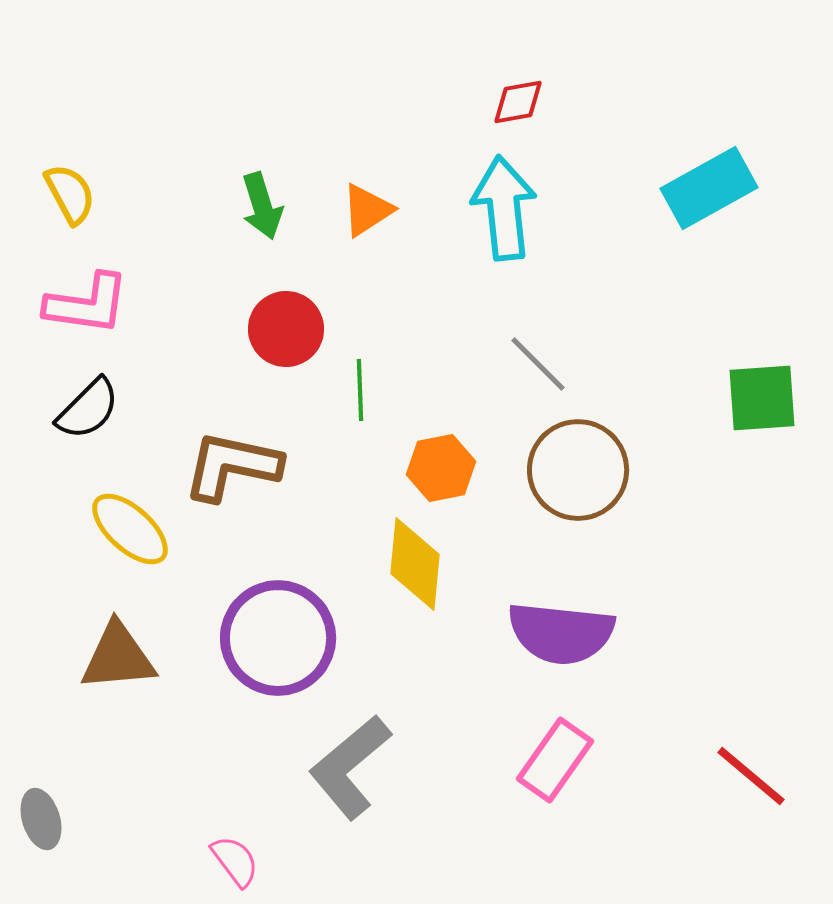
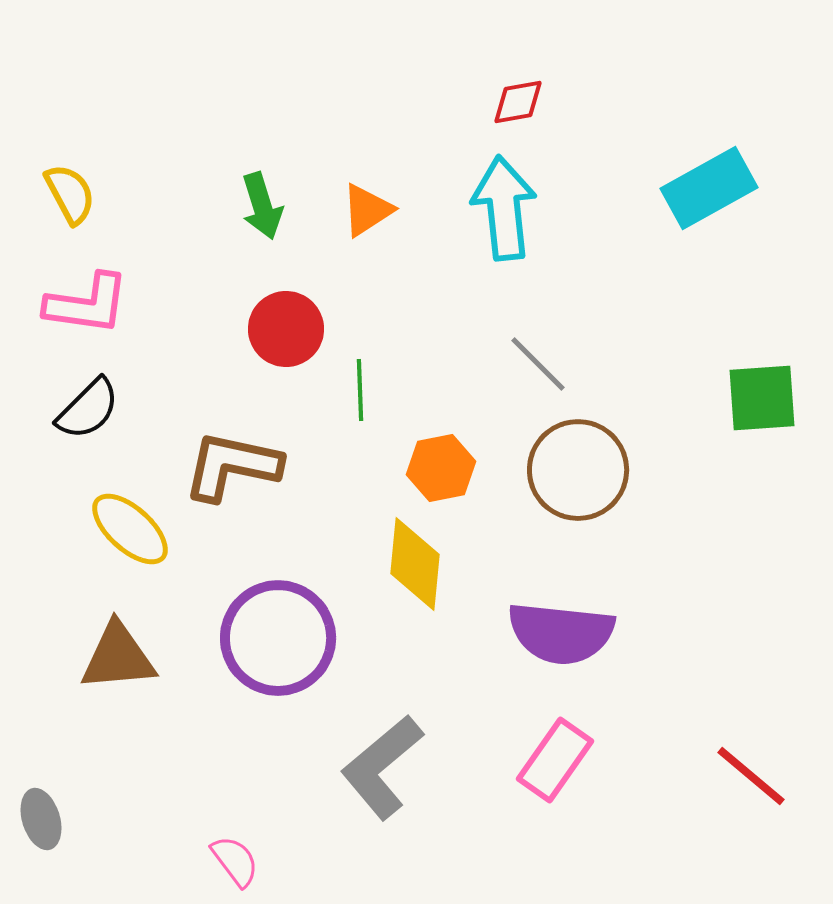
gray L-shape: moved 32 px right
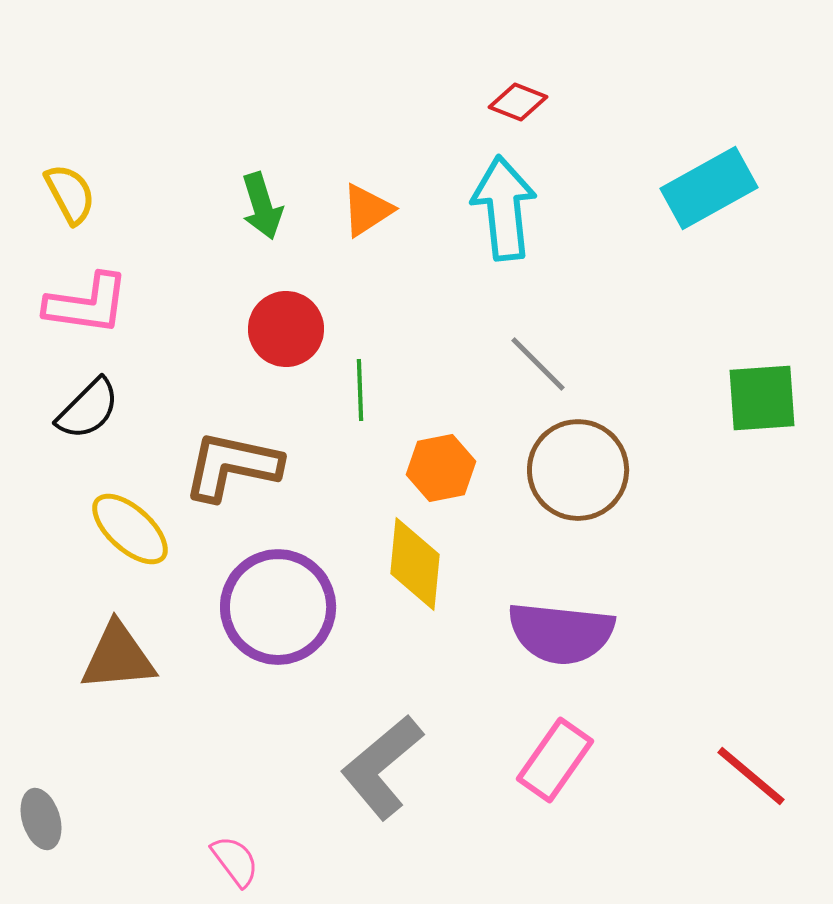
red diamond: rotated 32 degrees clockwise
purple circle: moved 31 px up
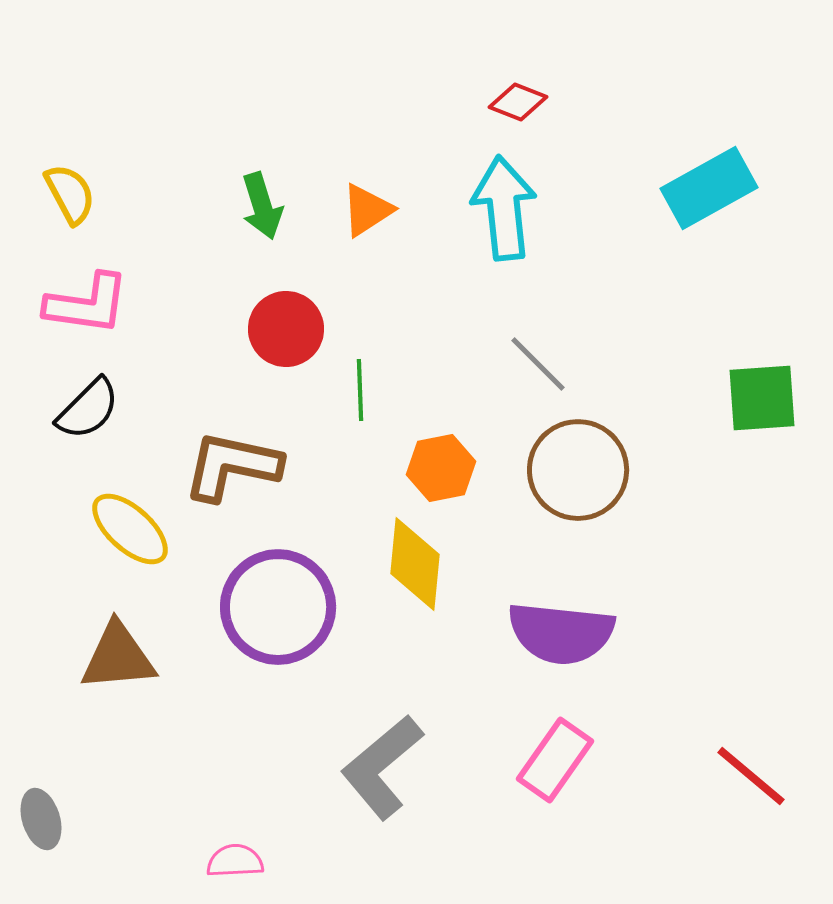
pink semicircle: rotated 56 degrees counterclockwise
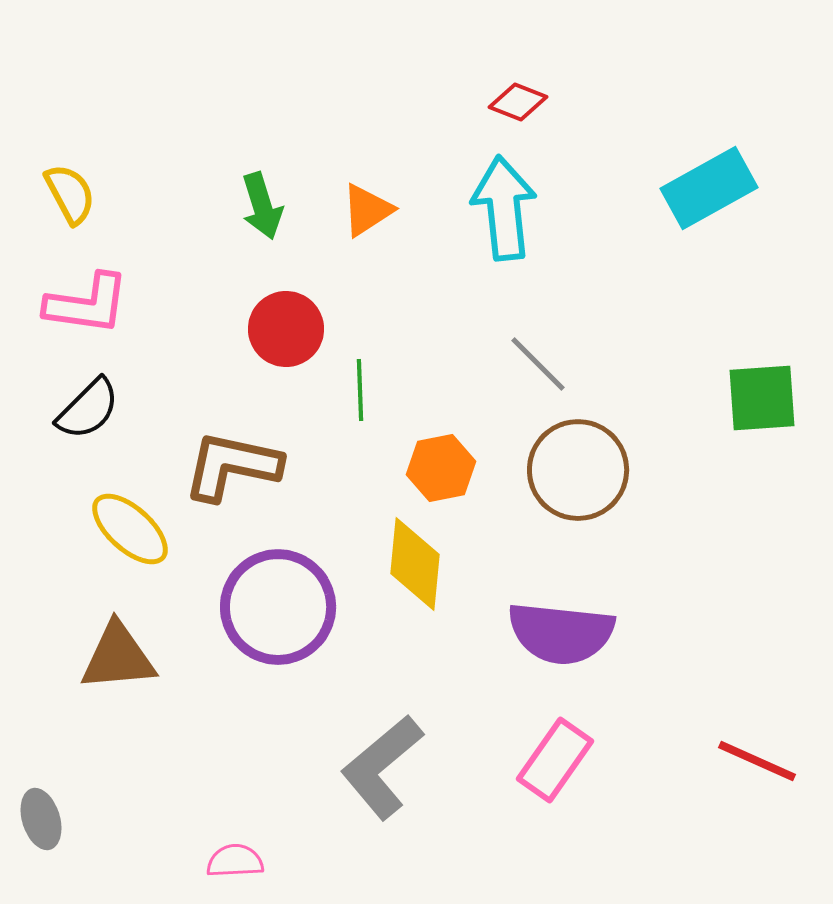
red line: moved 6 px right, 15 px up; rotated 16 degrees counterclockwise
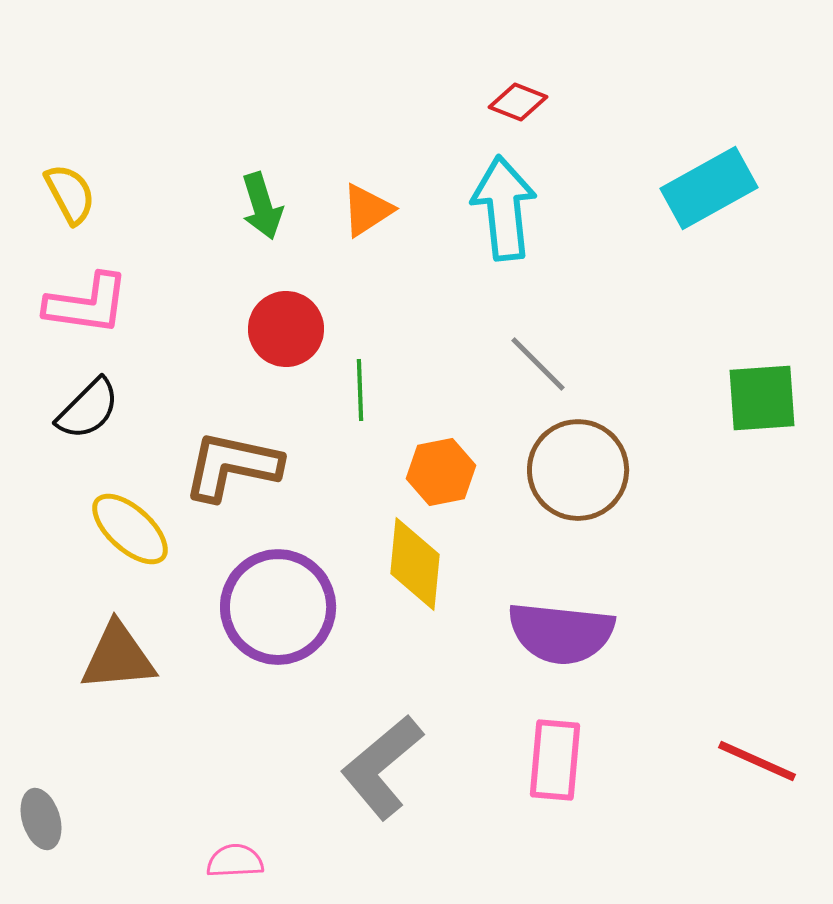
orange hexagon: moved 4 px down
pink rectangle: rotated 30 degrees counterclockwise
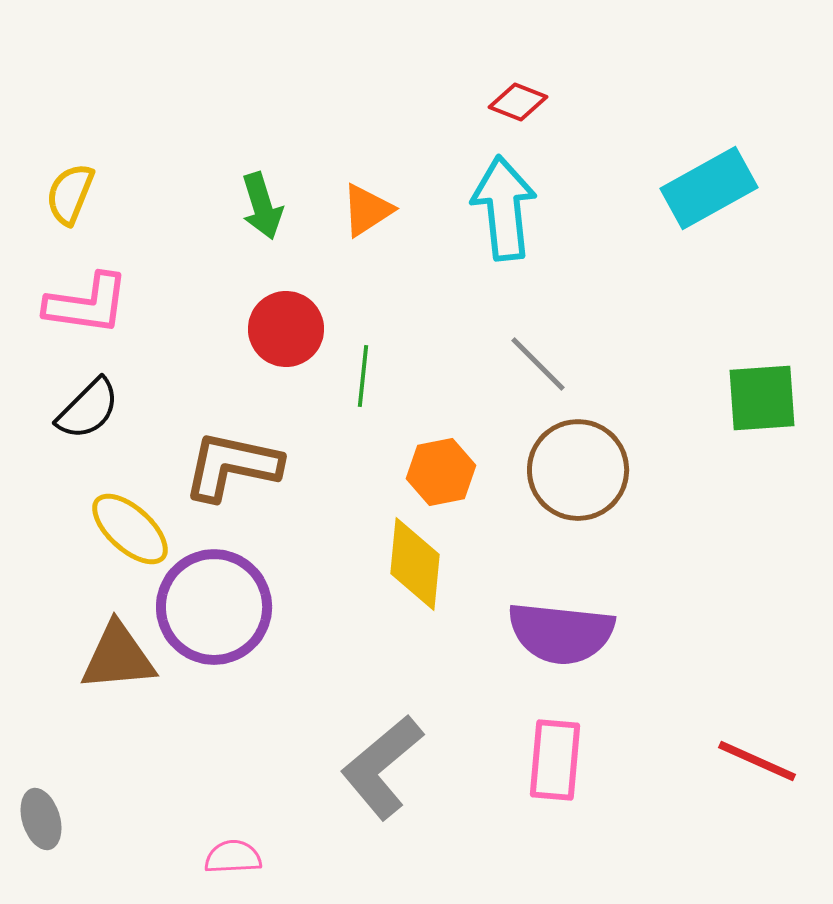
yellow semicircle: rotated 130 degrees counterclockwise
green line: moved 3 px right, 14 px up; rotated 8 degrees clockwise
purple circle: moved 64 px left
pink semicircle: moved 2 px left, 4 px up
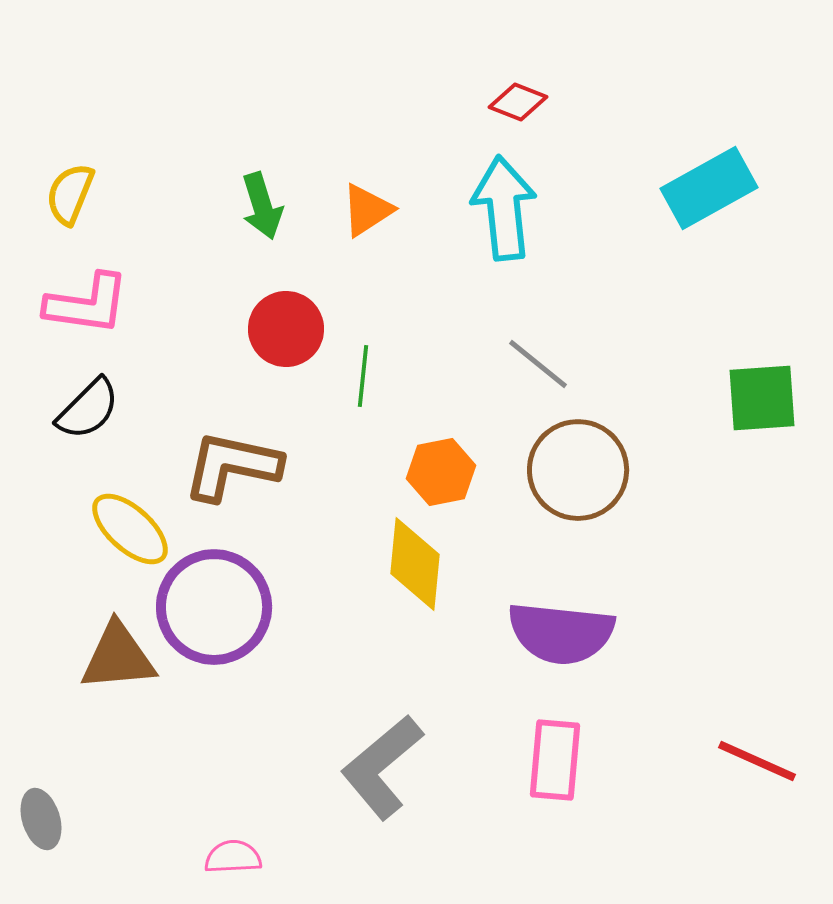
gray line: rotated 6 degrees counterclockwise
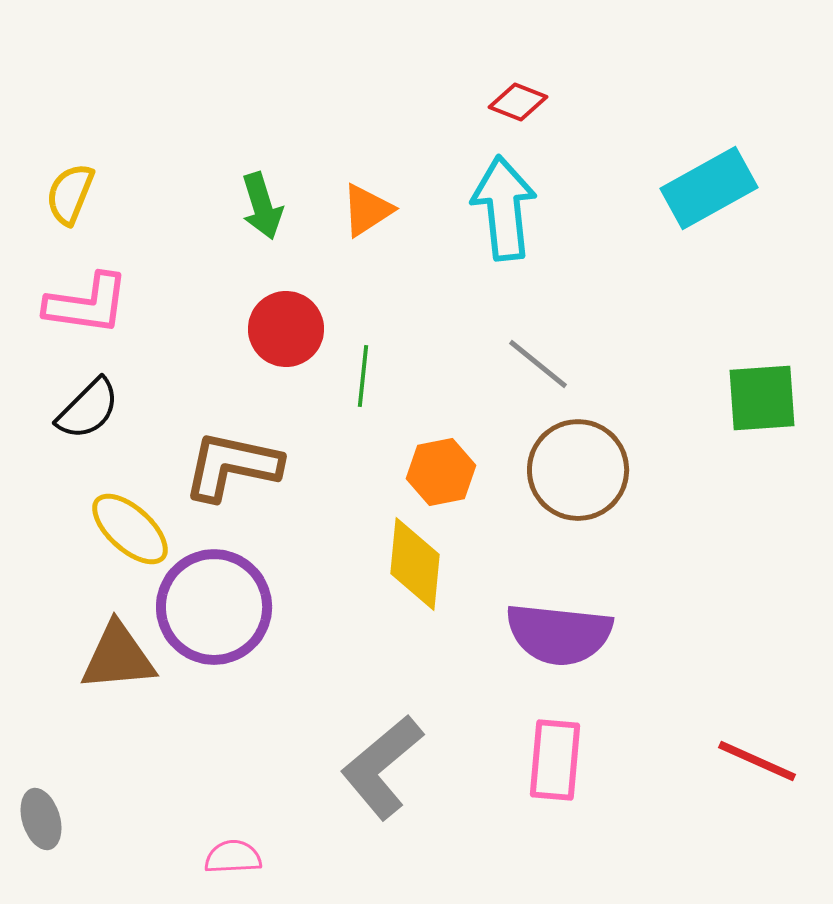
purple semicircle: moved 2 px left, 1 px down
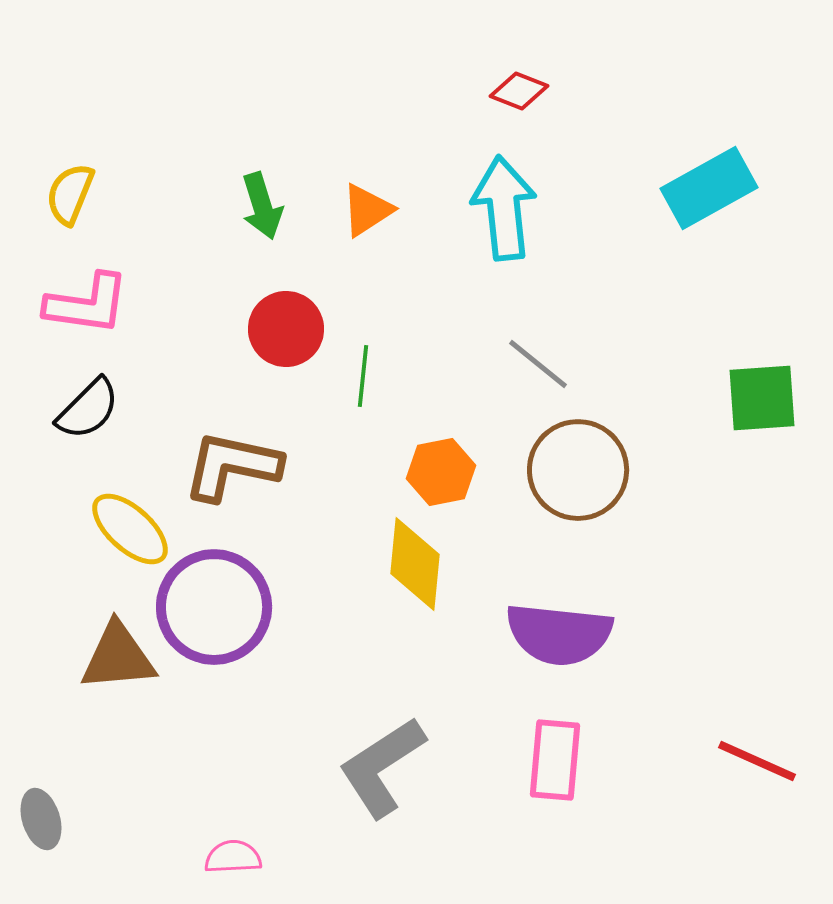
red diamond: moved 1 px right, 11 px up
gray L-shape: rotated 7 degrees clockwise
